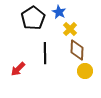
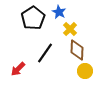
black line: rotated 35 degrees clockwise
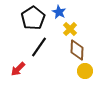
black line: moved 6 px left, 6 px up
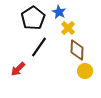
yellow cross: moved 2 px left, 1 px up
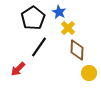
yellow circle: moved 4 px right, 2 px down
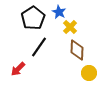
yellow cross: moved 2 px right, 1 px up
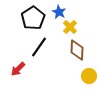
yellow circle: moved 3 px down
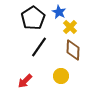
brown diamond: moved 4 px left
red arrow: moved 7 px right, 12 px down
yellow circle: moved 28 px left
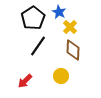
black line: moved 1 px left, 1 px up
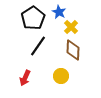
yellow cross: moved 1 px right
red arrow: moved 3 px up; rotated 21 degrees counterclockwise
